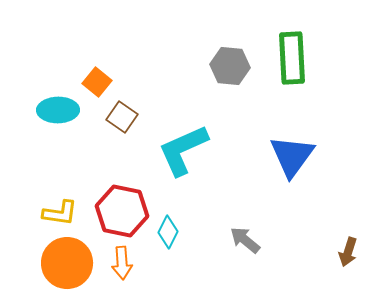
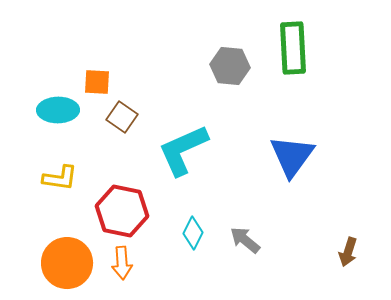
green rectangle: moved 1 px right, 10 px up
orange square: rotated 36 degrees counterclockwise
yellow L-shape: moved 35 px up
cyan diamond: moved 25 px right, 1 px down
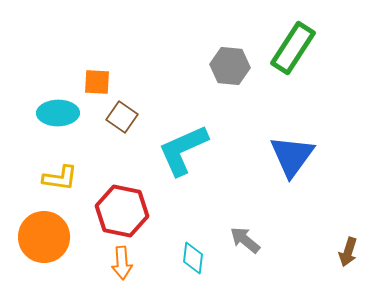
green rectangle: rotated 36 degrees clockwise
cyan ellipse: moved 3 px down
cyan diamond: moved 25 px down; rotated 20 degrees counterclockwise
orange circle: moved 23 px left, 26 px up
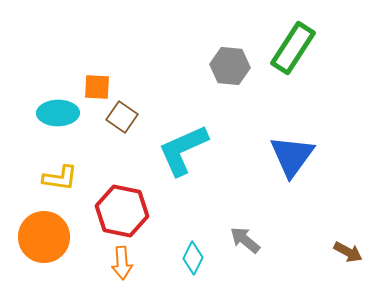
orange square: moved 5 px down
brown arrow: rotated 80 degrees counterclockwise
cyan diamond: rotated 20 degrees clockwise
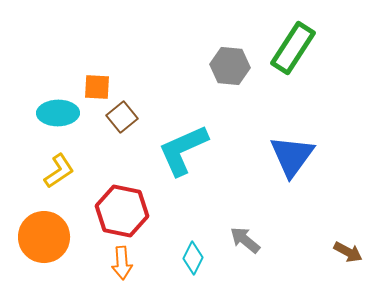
brown square: rotated 16 degrees clockwise
yellow L-shape: moved 1 px left, 7 px up; rotated 42 degrees counterclockwise
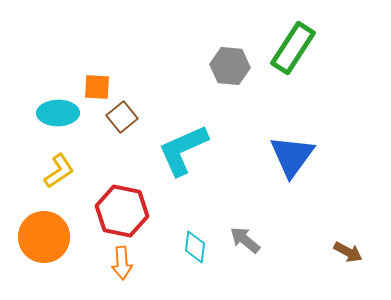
cyan diamond: moved 2 px right, 11 px up; rotated 20 degrees counterclockwise
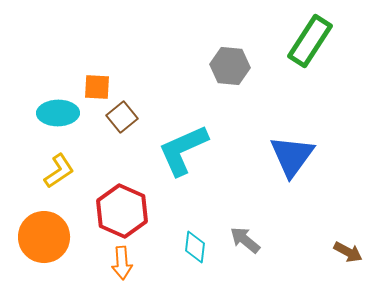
green rectangle: moved 17 px right, 7 px up
red hexagon: rotated 12 degrees clockwise
